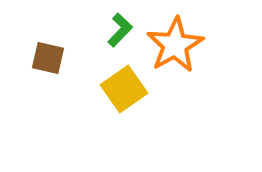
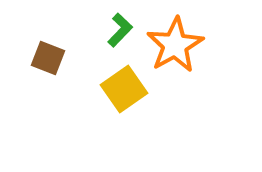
brown square: rotated 8 degrees clockwise
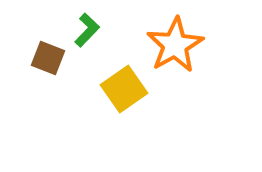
green L-shape: moved 33 px left
